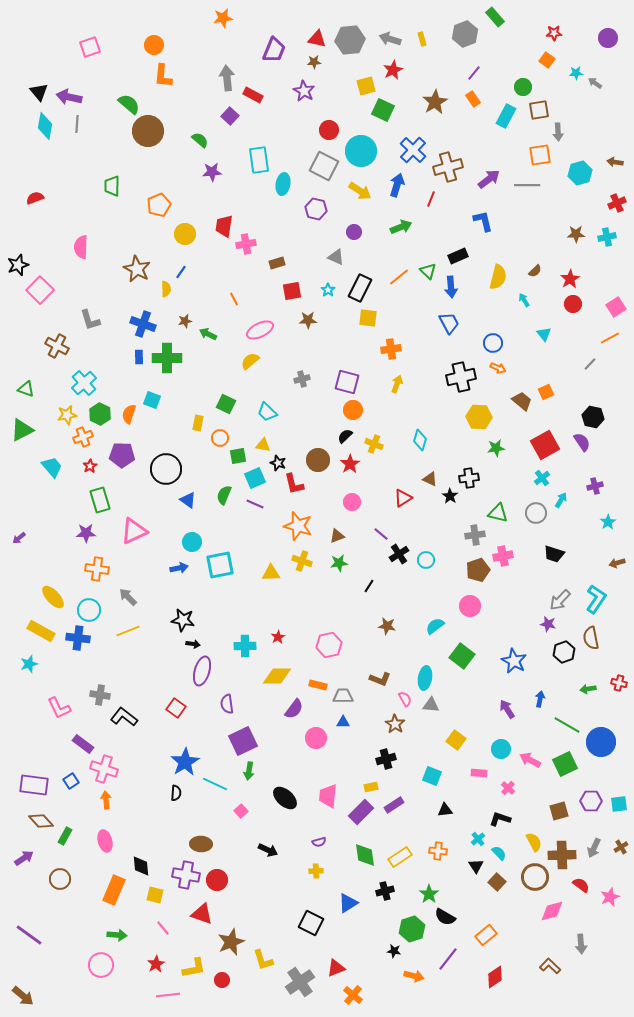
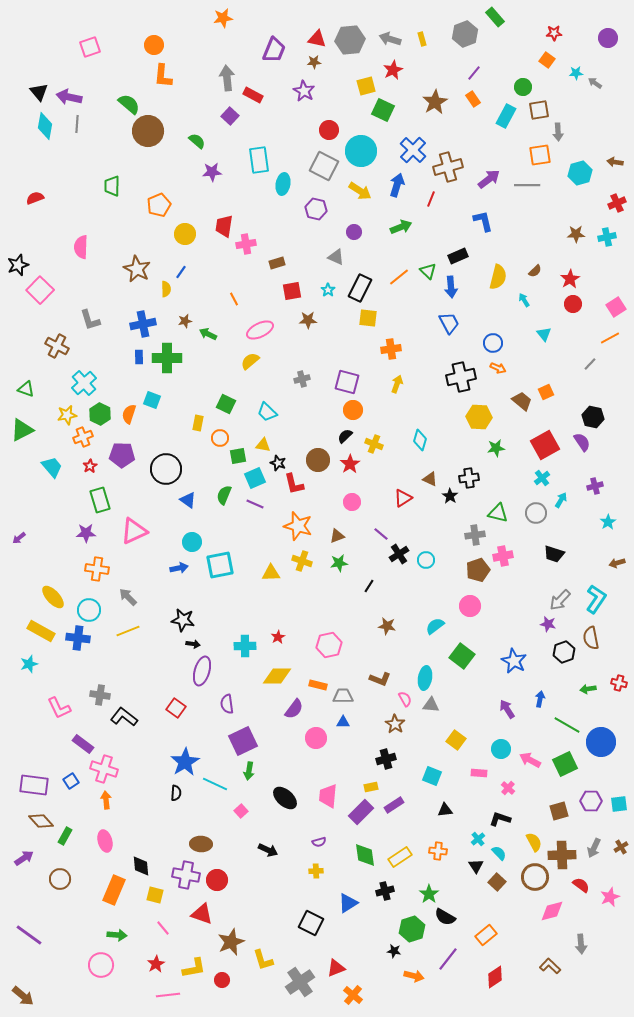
green semicircle at (200, 140): moved 3 px left, 1 px down
blue cross at (143, 324): rotated 30 degrees counterclockwise
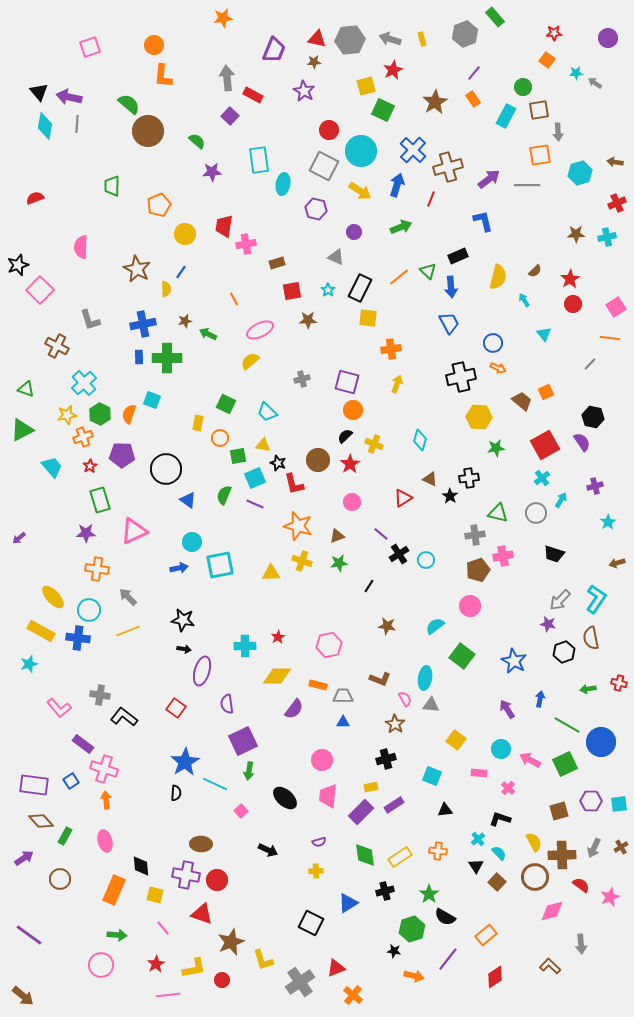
orange line at (610, 338): rotated 36 degrees clockwise
black arrow at (193, 644): moved 9 px left, 5 px down
pink L-shape at (59, 708): rotated 15 degrees counterclockwise
pink circle at (316, 738): moved 6 px right, 22 px down
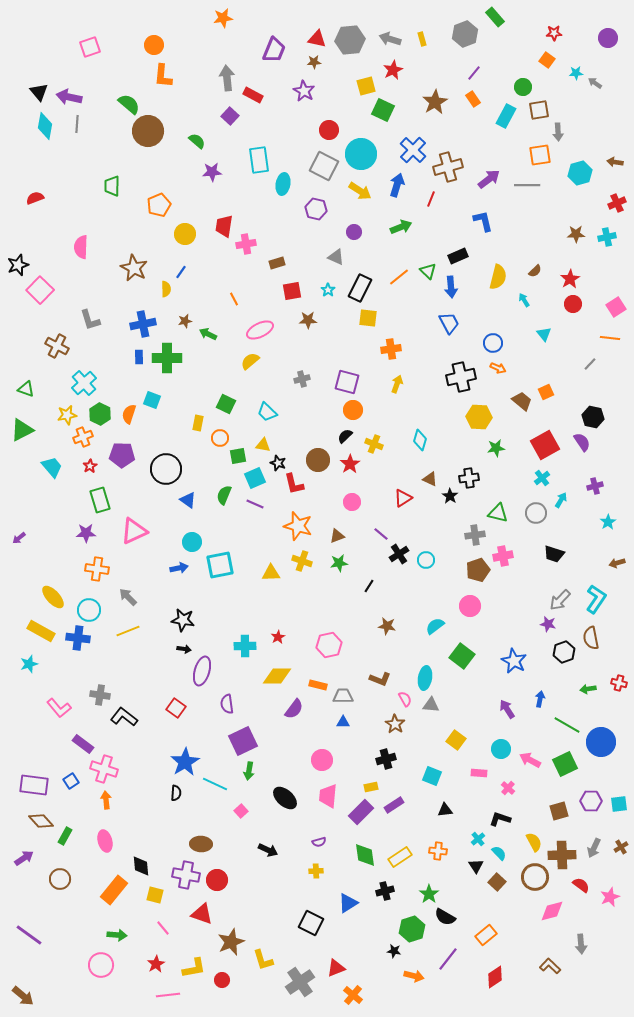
cyan circle at (361, 151): moved 3 px down
brown star at (137, 269): moved 3 px left, 1 px up
orange rectangle at (114, 890): rotated 16 degrees clockwise
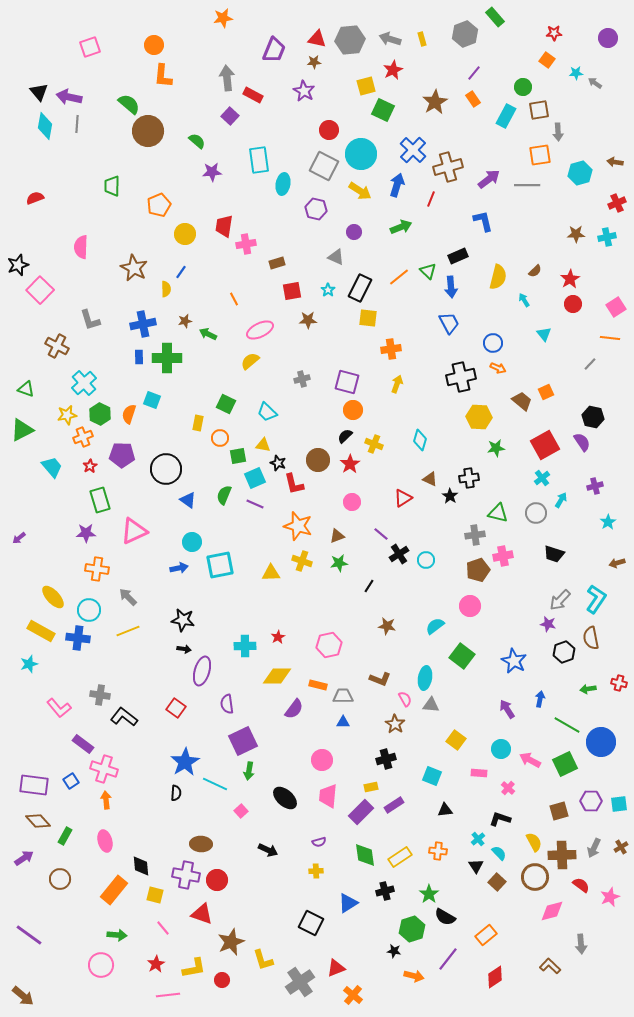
brown diamond at (41, 821): moved 3 px left
